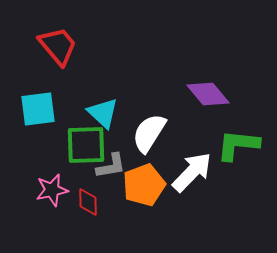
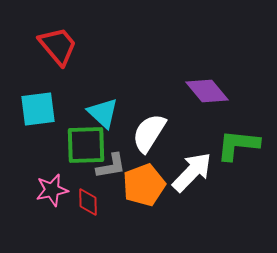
purple diamond: moved 1 px left, 3 px up
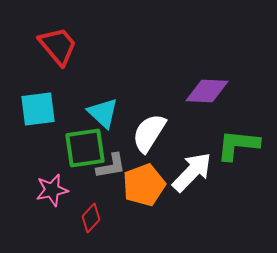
purple diamond: rotated 48 degrees counterclockwise
green square: moved 1 px left, 3 px down; rotated 6 degrees counterclockwise
red diamond: moved 3 px right, 16 px down; rotated 44 degrees clockwise
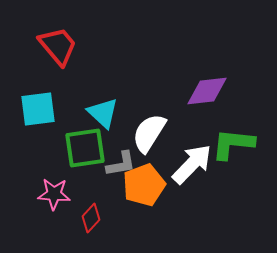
purple diamond: rotated 9 degrees counterclockwise
green L-shape: moved 5 px left, 1 px up
gray L-shape: moved 10 px right, 2 px up
white arrow: moved 8 px up
pink star: moved 2 px right, 4 px down; rotated 16 degrees clockwise
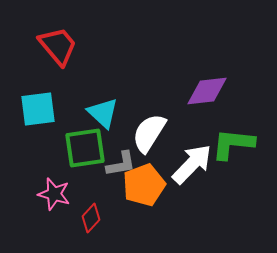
pink star: rotated 12 degrees clockwise
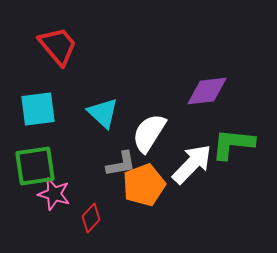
green square: moved 50 px left, 18 px down
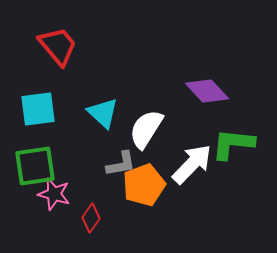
purple diamond: rotated 54 degrees clockwise
white semicircle: moved 3 px left, 4 px up
red diamond: rotated 8 degrees counterclockwise
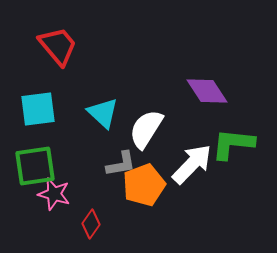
purple diamond: rotated 9 degrees clockwise
red diamond: moved 6 px down
